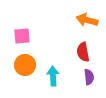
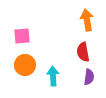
orange arrow: rotated 65 degrees clockwise
purple semicircle: rotated 14 degrees clockwise
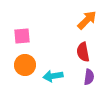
orange arrow: rotated 55 degrees clockwise
cyan arrow: rotated 96 degrees counterclockwise
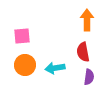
orange arrow: rotated 45 degrees counterclockwise
cyan arrow: moved 2 px right, 8 px up
